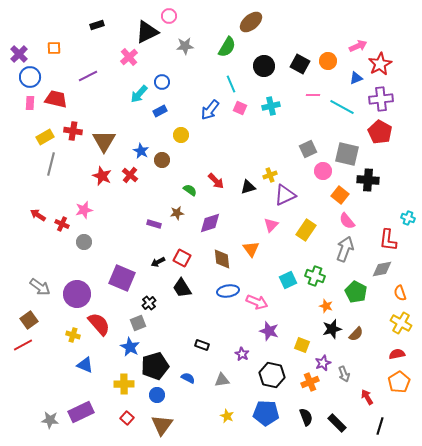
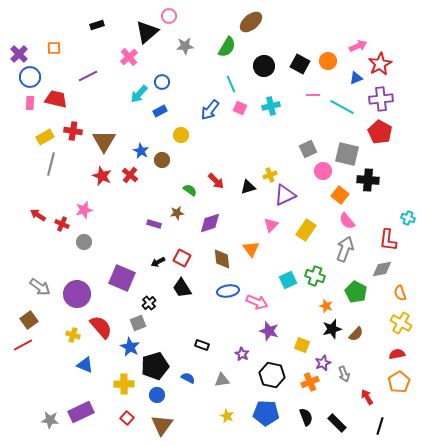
black triangle at (147, 32): rotated 15 degrees counterclockwise
red semicircle at (99, 324): moved 2 px right, 3 px down
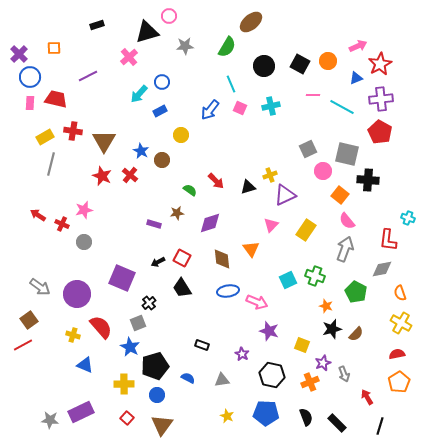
black triangle at (147, 32): rotated 25 degrees clockwise
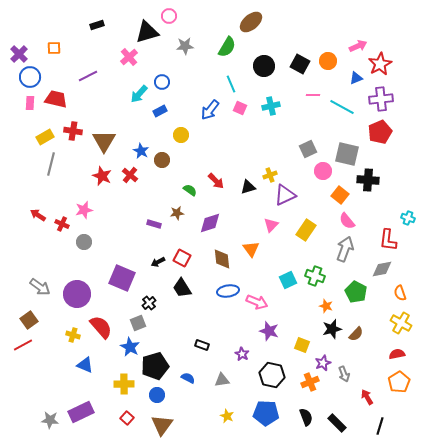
red pentagon at (380, 132): rotated 20 degrees clockwise
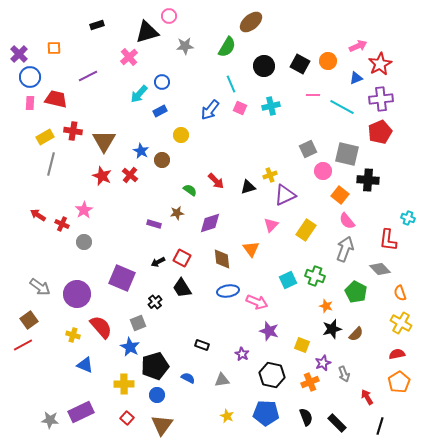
pink star at (84, 210): rotated 18 degrees counterclockwise
gray diamond at (382, 269): moved 2 px left; rotated 55 degrees clockwise
black cross at (149, 303): moved 6 px right, 1 px up
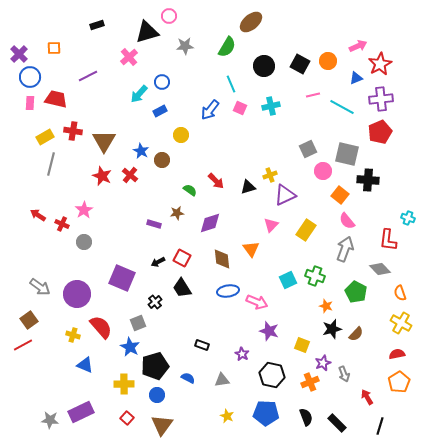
pink line at (313, 95): rotated 16 degrees counterclockwise
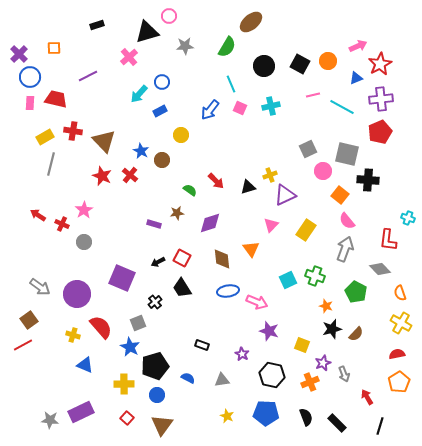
brown triangle at (104, 141): rotated 15 degrees counterclockwise
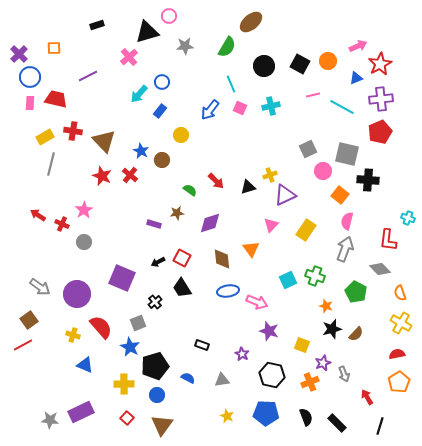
blue rectangle at (160, 111): rotated 24 degrees counterclockwise
pink semicircle at (347, 221): rotated 54 degrees clockwise
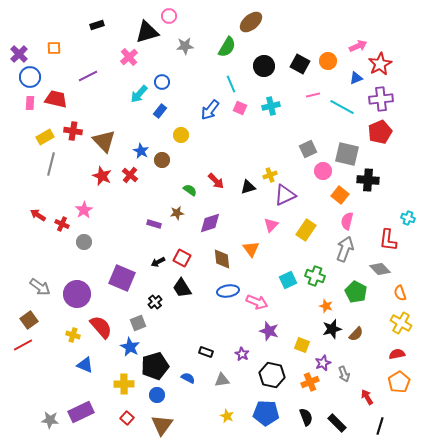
black rectangle at (202, 345): moved 4 px right, 7 px down
